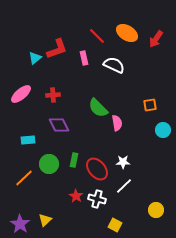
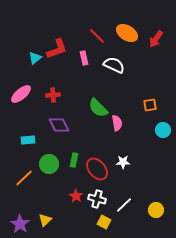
white line: moved 19 px down
yellow square: moved 11 px left, 3 px up
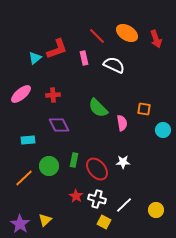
red arrow: rotated 54 degrees counterclockwise
orange square: moved 6 px left, 4 px down; rotated 16 degrees clockwise
pink semicircle: moved 5 px right
green circle: moved 2 px down
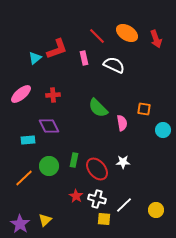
purple diamond: moved 10 px left, 1 px down
yellow square: moved 3 px up; rotated 24 degrees counterclockwise
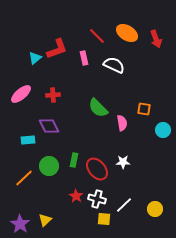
yellow circle: moved 1 px left, 1 px up
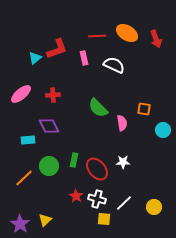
red line: rotated 48 degrees counterclockwise
white line: moved 2 px up
yellow circle: moved 1 px left, 2 px up
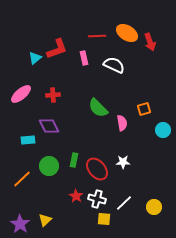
red arrow: moved 6 px left, 3 px down
orange square: rotated 24 degrees counterclockwise
orange line: moved 2 px left, 1 px down
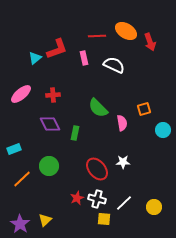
orange ellipse: moved 1 px left, 2 px up
purple diamond: moved 1 px right, 2 px up
cyan rectangle: moved 14 px left, 9 px down; rotated 16 degrees counterclockwise
green rectangle: moved 1 px right, 27 px up
red star: moved 1 px right, 2 px down; rotated 16 degrees clockwise
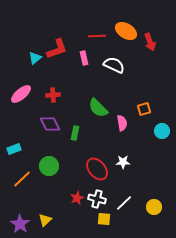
cyan circle: moved 1 px left, 1 px down
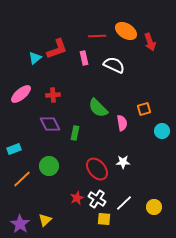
white cross: rotated 18 degrees clockwise
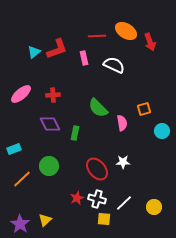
cyan triangle: moved 1 px left, 6 px up
white cross: rotated 18 degrees counterclockwise
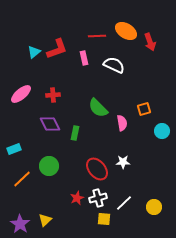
white cross: moved 1 px right, 1 px up; rotated 30 degrees counterclockwise
